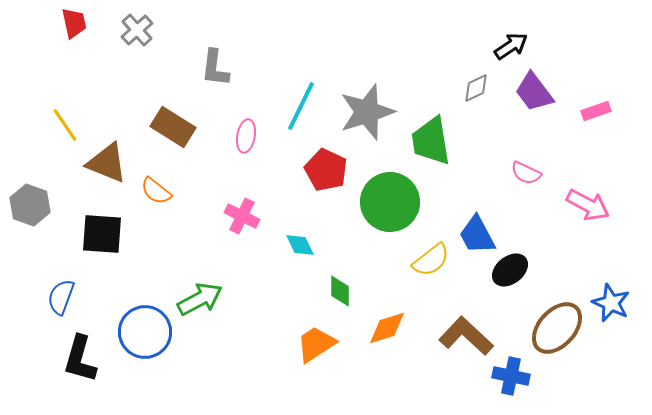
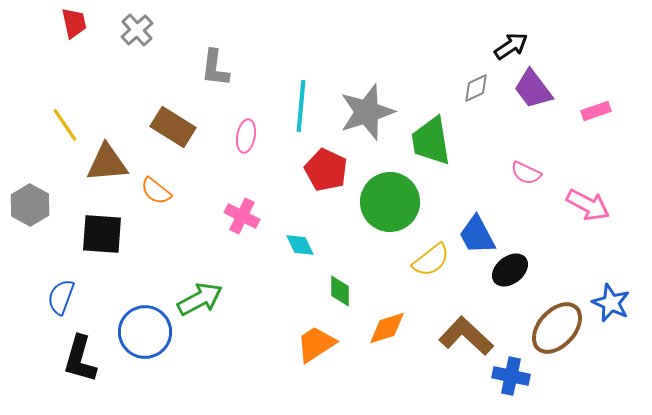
purple trapezoid: moved 1 px left, 3 px up
cyan line: rotated 21 degrees counterclockwise
brown triangle: rotated 27 degrees counterclockwise
gray hexagon: rotated 9 degrees clockwise
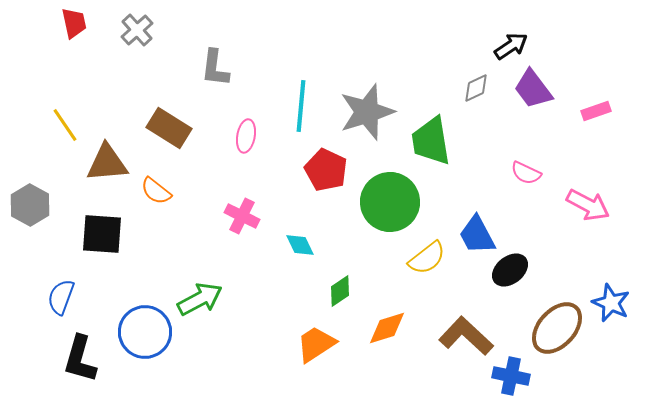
brown rectangle: moved 4 px left, 1 px down
yellow semicircle: moved 4 px left, 2 px up
green diamond: rotated 56 degrees clockwise
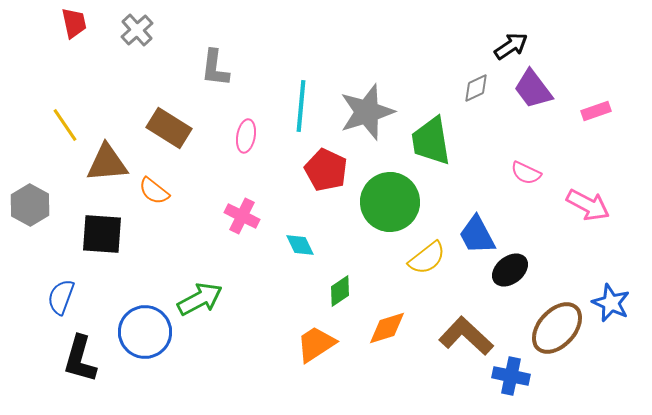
orange semicircle: moved 2 px left
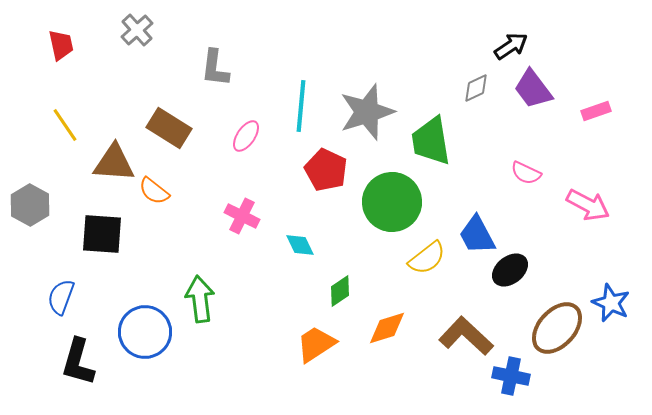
red trapezoid: moved 13 px left, 22 px down
pink ellipse: rotated 24 degrees clockwise
brown triangle: moved 7 px right; rotated 9 degrees clockwise
green circle: moved 2 px right
green arrow: rotated 69 degrees counterclockwise
black L-shape: moved 2 px left, 3 px down
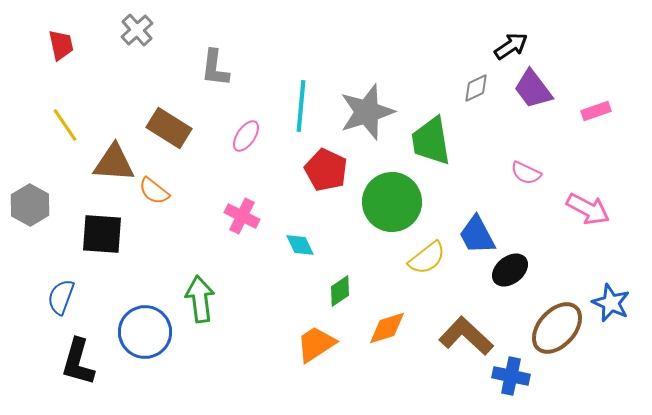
pink arrow: moved 4 px down
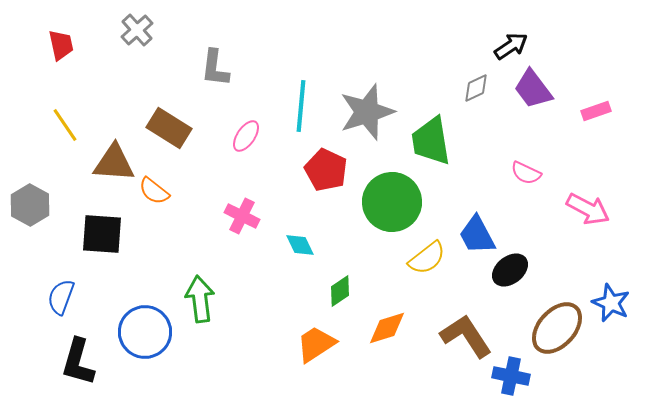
brown L-shape: rotated 14 degrees clockwise
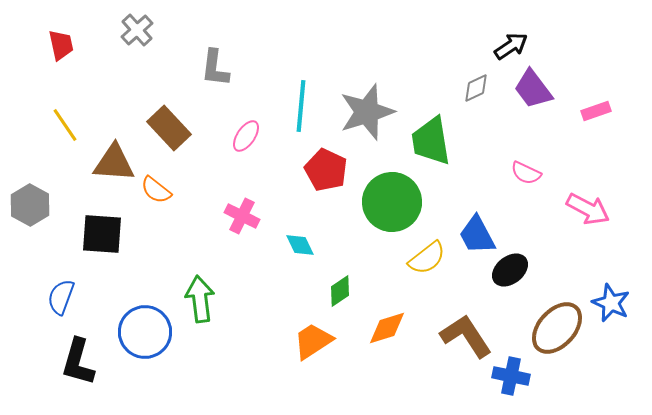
brown rectangle: rotated 15 degrees clockwise
orange semicircle: moved 2 px right, 1 px up
orange trapezoid: moved 3 px left, 3 px up
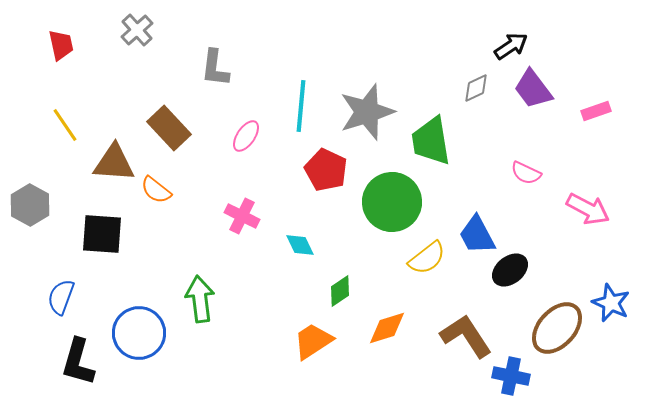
blue circle: moved 6 px left, 1 px down
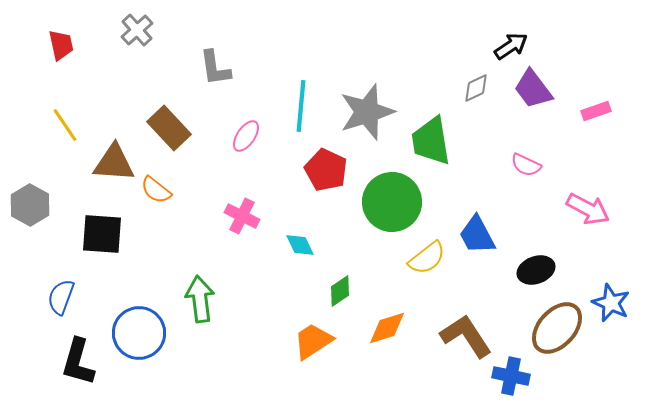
gray L-shape: rotated 15 degrees counterclockwise
pink semicircle: moved 8 px up
black ellipse: moved 26 px right; rotated 18 degrees clockwise
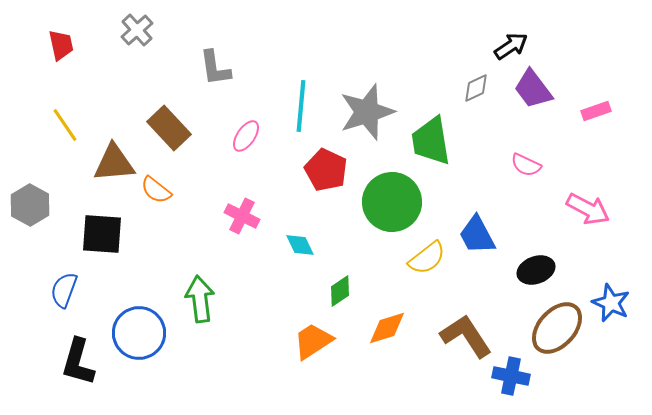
brown triangle: rotated 9 degrees counterclockwise
blue semicircle: moved 3 px right, 7 px up
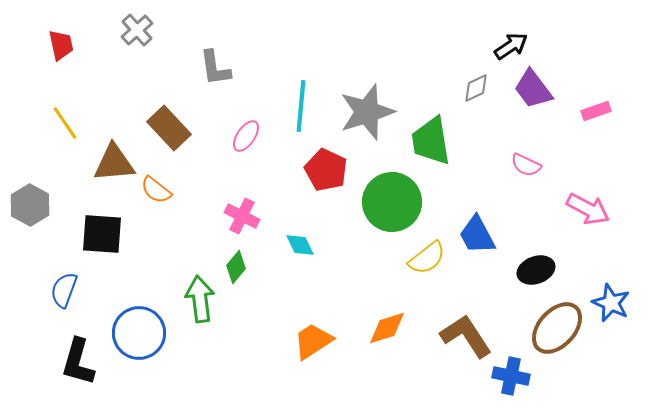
yellow line: moved 2 px up
green diamond: moved 104 px left, 24 px up; rotated 16 degrees counterclockwise
